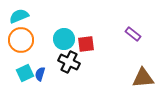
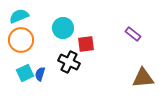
cyan circle: moved 1 px left, 11 px up
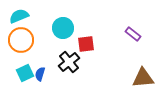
black cross: rotated 25 degrees clockwise
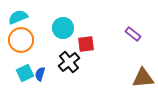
cyan semicircle: moved 1 px left, 1 px down
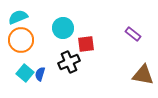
black cross: rotated 15 degrees clockwise
cyan square: rotated 24 degrees counterclockwise
brown triangle: moved 3 px up; rotated 15 degrees clockwise
